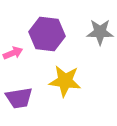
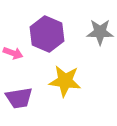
purple hexagon: rotated 16 degrees clockwise
pink arrow: rotated 42 degrees clockwise
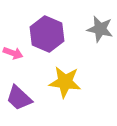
gray star: moved 3 px up; rotated 12 degrees clockwise
yellow star: moved 1 px down
purple trapezoid: rotated 52 degrees clockwise
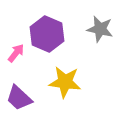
pink arrow: moved 3 px right; rotated 72 degrees counterclockwise
